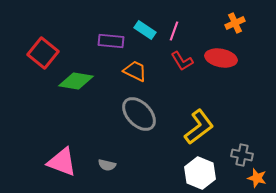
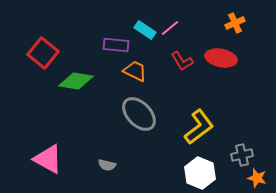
pink line: moved 4 px left, 3 px up; rotated 30 degrees clockwise
purple rectangle: moved 5 px right, 4 px down
gray cross: rotated 25 degrees counterclockwise
pink triangle: moved 14 px left, 3 px up; rotated 8 degrees clockwise
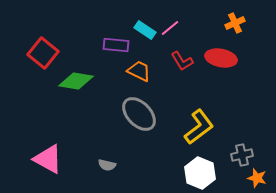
orange trapezoid: moved 4 px right
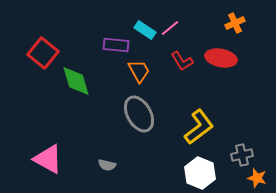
orange trapezoid: rotated 35 degrees clockwise
green diamond: rotated 64 degrees clockwise
gray ellipse: rotated 15 degrees clockwise
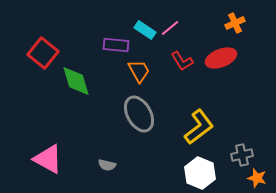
red ellipse: rotated 32 degrees counterclockwise
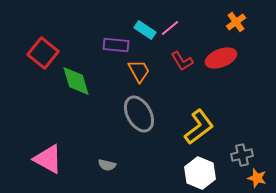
orange cross: moved 1 px right, 1 px up; rotated 12 degrees counterclockwise
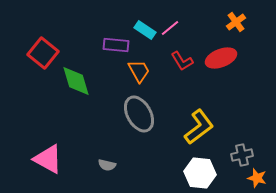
white hexagon: rotated 16 degrees counterclockwise
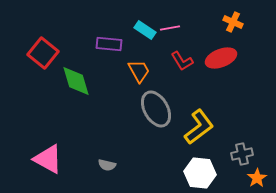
orange cross: moved 3 px left; rotated 30 degrees counterclockwise
pink line: rotated 30 degrees clockwise
purple rectangle: moved 7 px left, 1 px up
gray ellipse: moved 17 px right, 5 px up
gray cross: moved 1 px up
orange star: rotated 24 degrees clockwise
